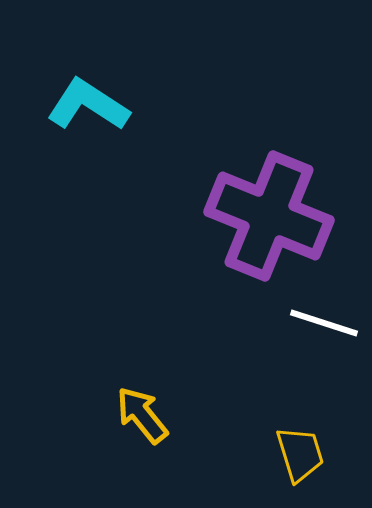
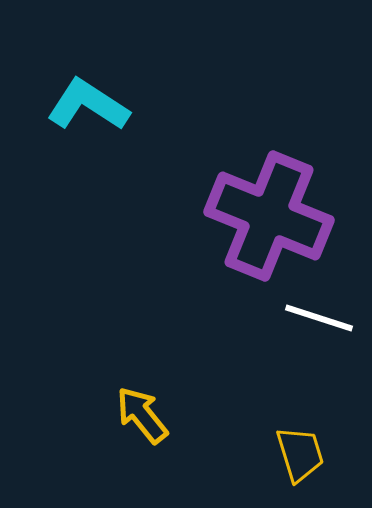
white line: moved 5 px left, 5 px up
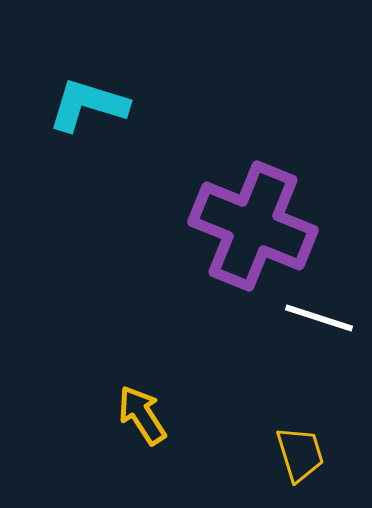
cyan L-shape: rotated 16 degrees counterclockwise
purple cross: moved 16 px left, 10 px down
yellow arrow: rotated 6 degrees clockwise
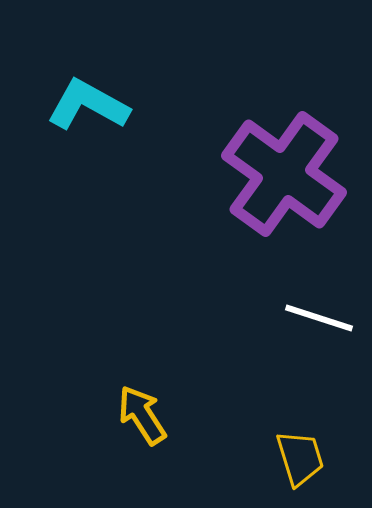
cyan L-shape: rotated 12 degrees clockwise
purple cross: moved 31 px right, 52 px up; rotated 14 degrees clockwise
yellow trapezoid: moved 4 px down
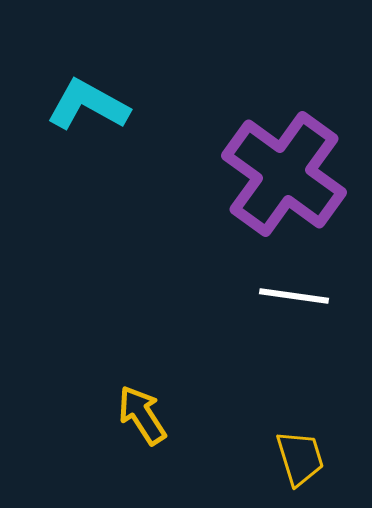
white line: moved 25 px left, 22 px up; rotated 10 degrees counterclockwise
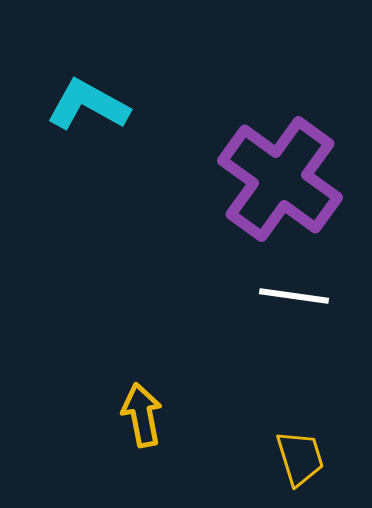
purple cross: moved 4 px left, 5 px down
yellow arrow: rotated 22 degrees clockwise
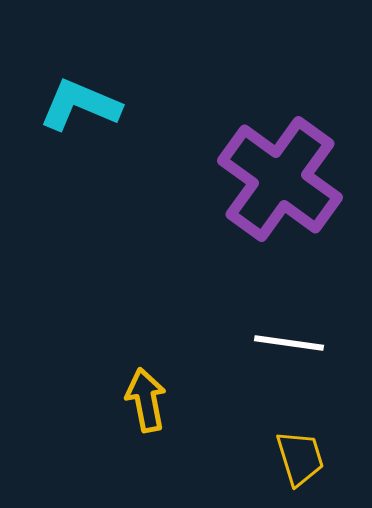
cyan L-shape: moved 8 px left; rotated 6 degrees counterclockwise
white line: moved 5 px left, 47 px down
yellow arrow: moved 4 px right, 15 px up
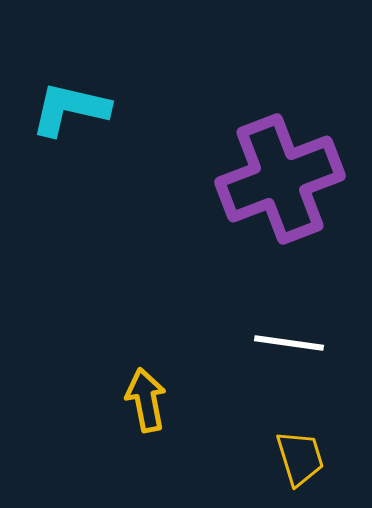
cyan L-shape: moved 10 px left, 4 px down; rotated 10 degrees counterclockwise
purple cross: rotated 33 degrees clockwise
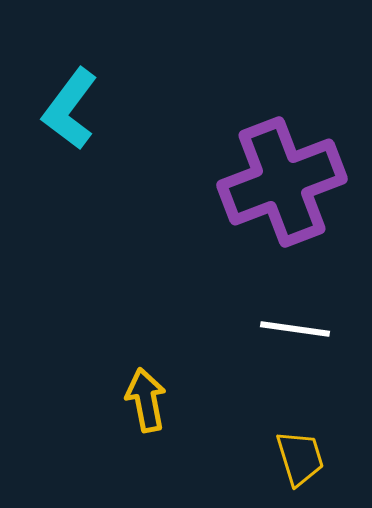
cyan L-shape: rotated 66 degrees counterclockwise
purple cross: moved 2 px right, 3 px down
white line: moved 6 px right, 14 px up
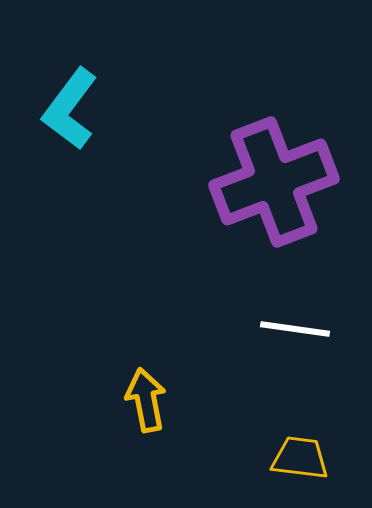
purple cross: moved 8 px left
yellow trapezoid: rotated 66 degrees counterclockwise
